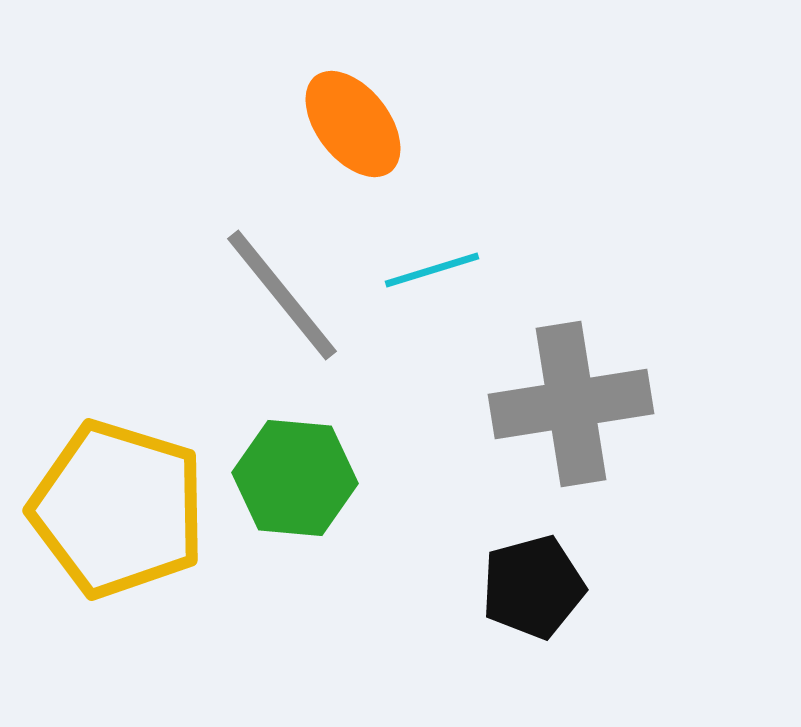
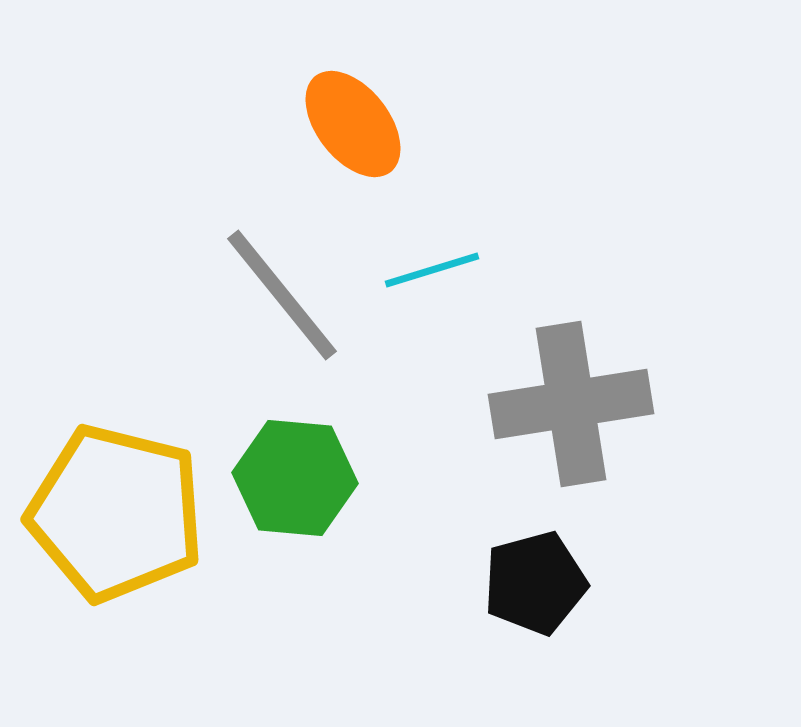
yellow pentagon: moved 2 px left, 4 px down; rotated 3 degrees counterclockwise
black pentagon: moved 2 px right, 4 px up
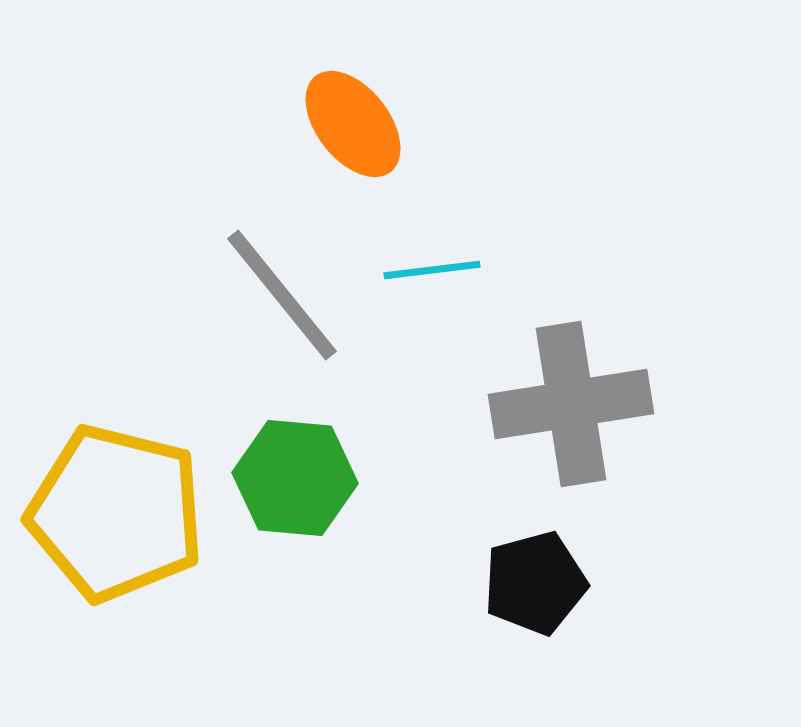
cyan line: rotated 10 degrees clockwise
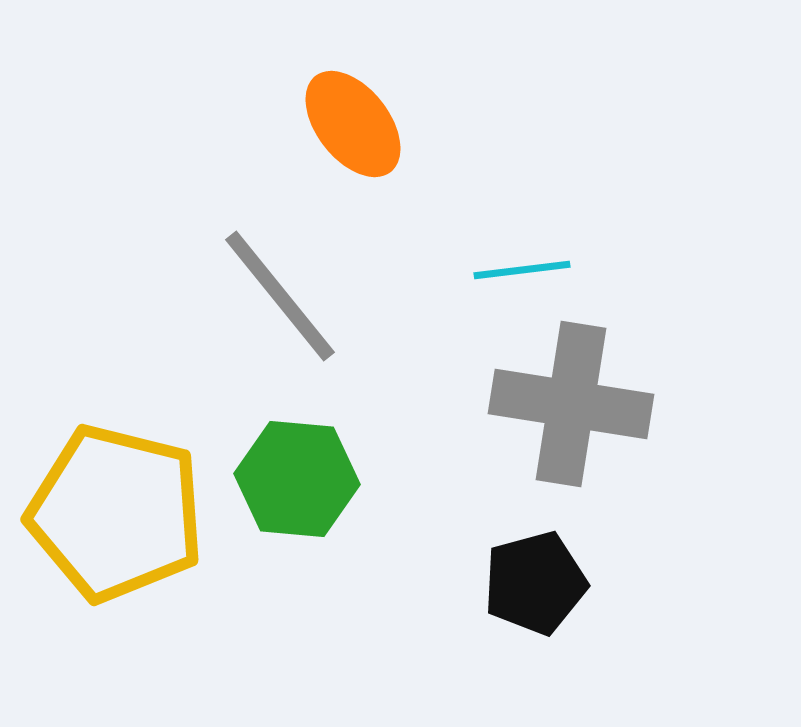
cyan line: moved 90 px right
gray line: moved 2 px left, 1 px down
gray cross: rotated 18 degrees clockwise
green hexagon: moved 2 px right, 1 px down
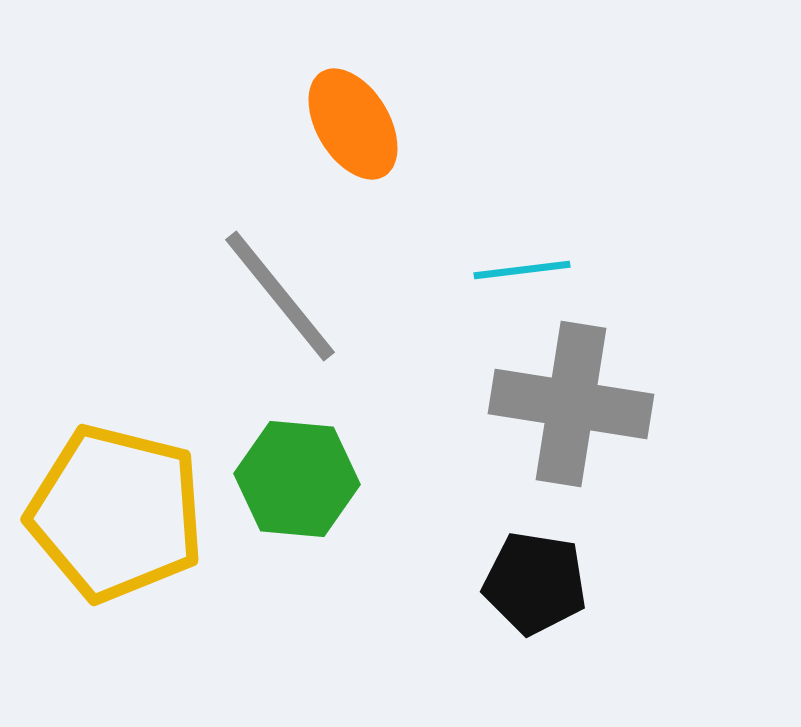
orange ellipse: rotated 7 degrees clockwise
black pentagon: rotated 24 degrees clockwise
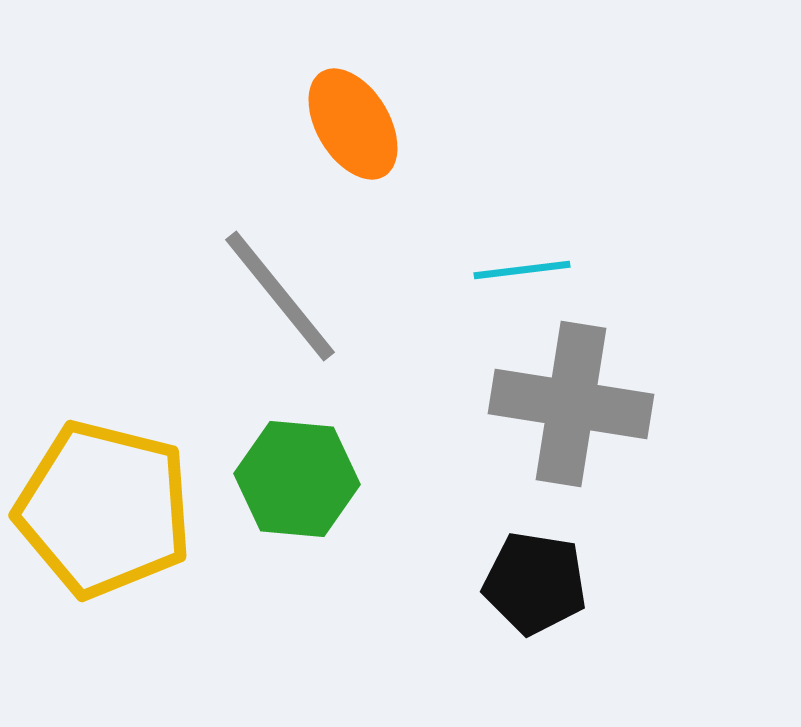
yellow pentagon: moved 12 px left, 4 px up
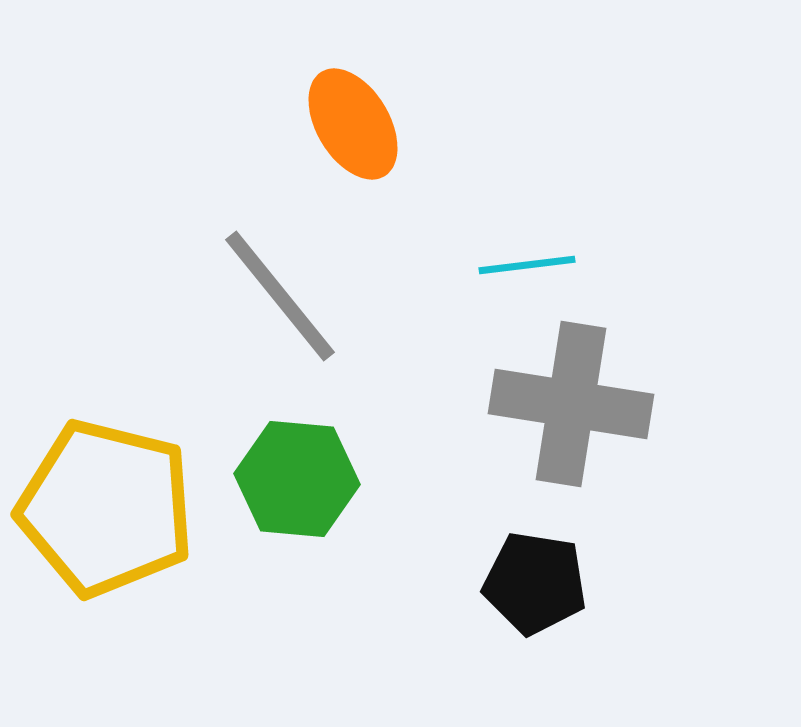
cyan line: moved 5 px right, 5 px up
yellow pentagon: moved 2 px right, 1 px up
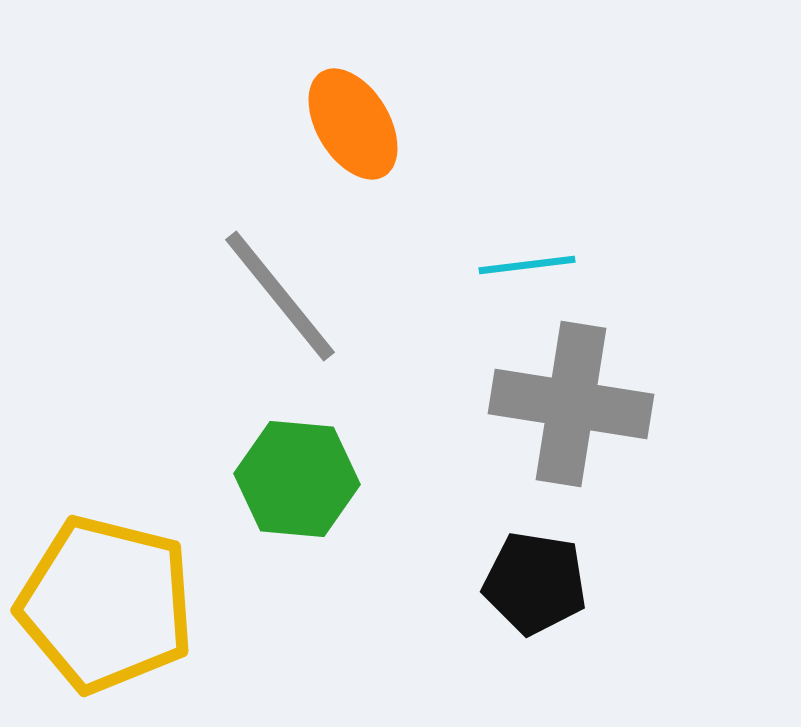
yellow pentagon: moved 96 px down
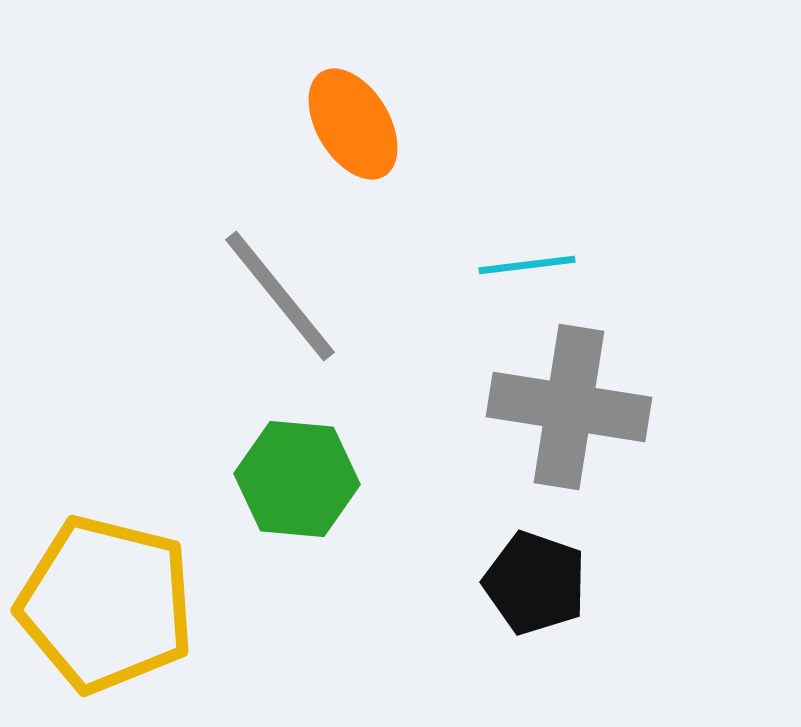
gray cross: moved 2 px left, 3 px down
black pentagon: rotated 10 degrees clockwise
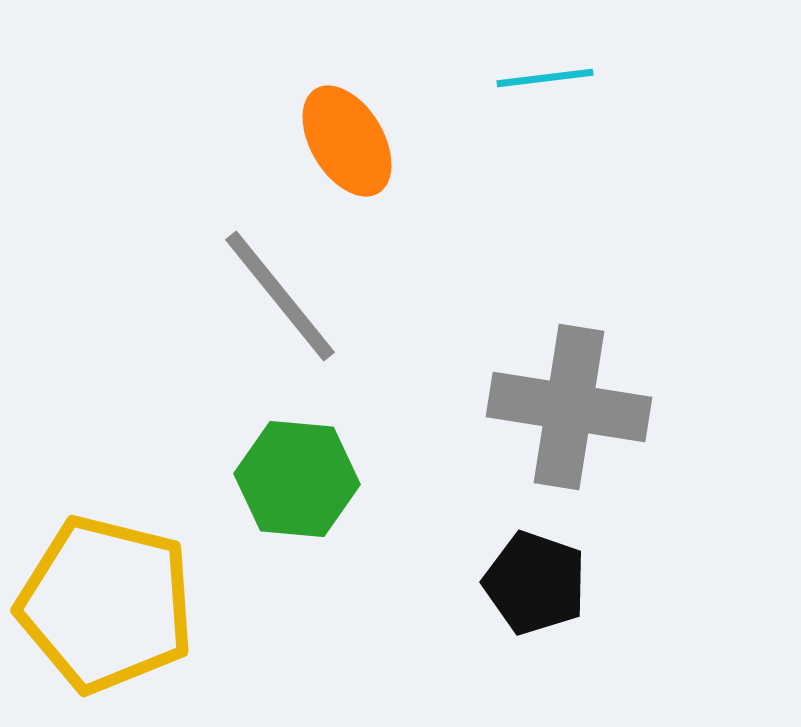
orange ellipse: moved 6 px left, 17 px down
cyan line: moved 18 px right, 187 px up
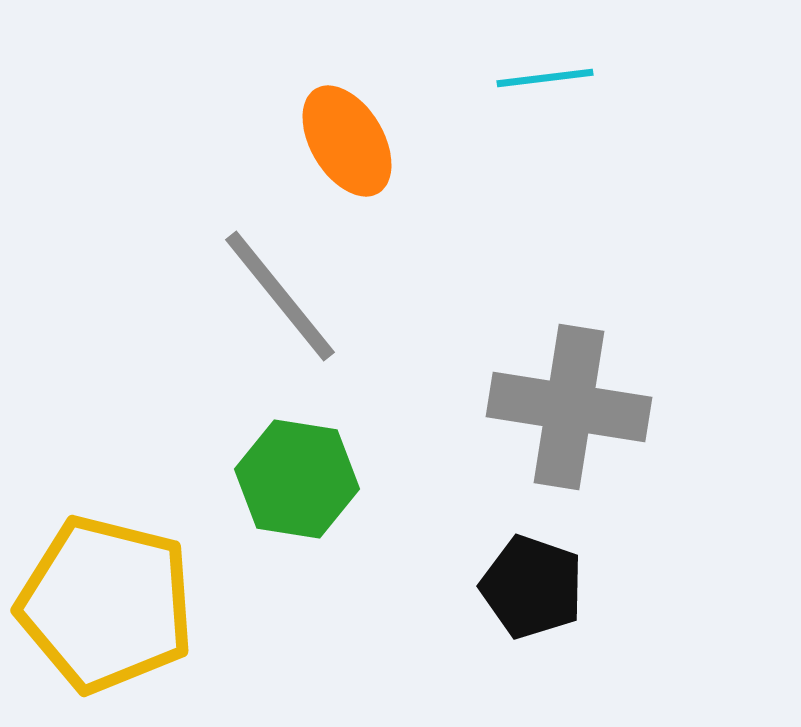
green hexagon: rotated 4 degrees clockwise
black pentagon: moved 3 px left, 4 px down
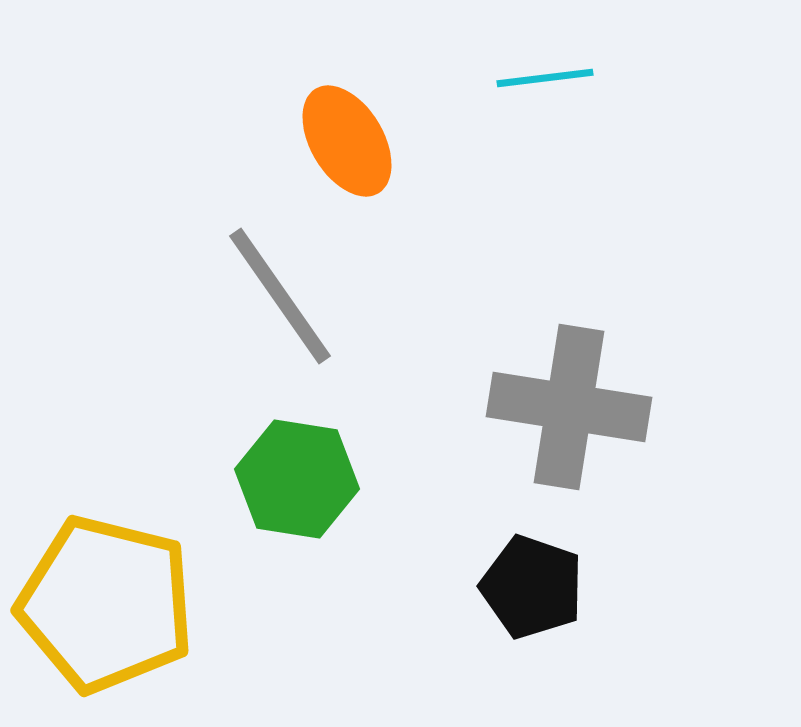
gray line: rotated 4 degrees clockwise
